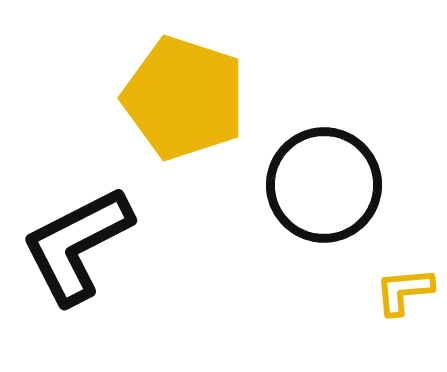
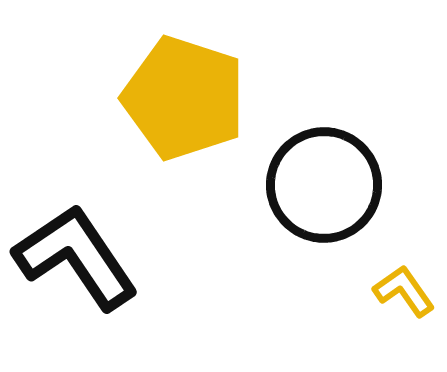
black L-shape: moved 1 px left, 12 px down; rotated 83 degrees clockwise
yellow L-shape: rotated 60 degrees clockwise
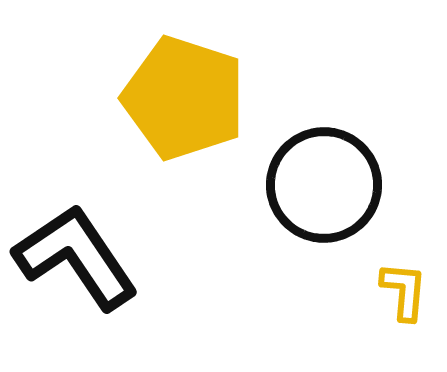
yellow L-shape: rotated 40 degrees clockwise
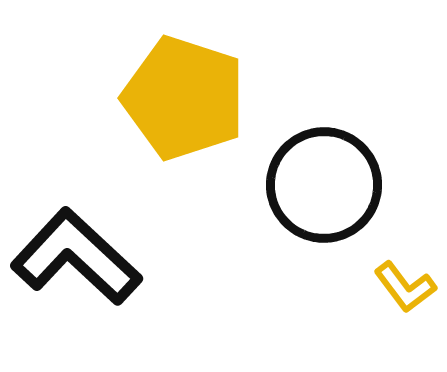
black L-shape: rotated 13 degrees counterclockwise
yellow L-shape: moved 1 px right, 4 px up; rotated 138 degrees clockwise
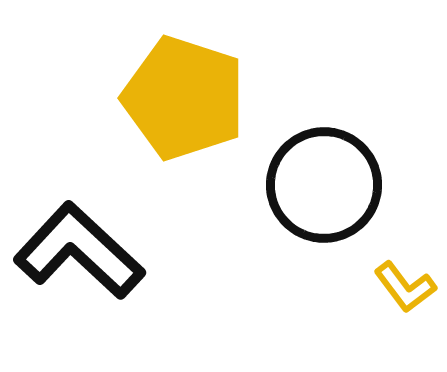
black L-shape: moved 3 px right, 6 px up
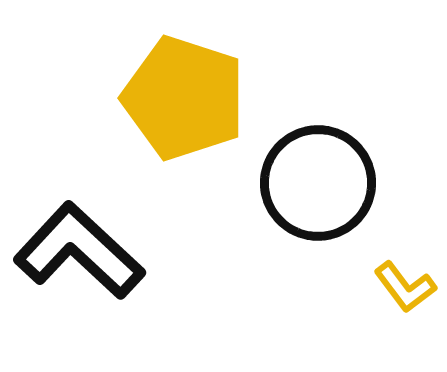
black circle: moved 6 px left, 2 px up
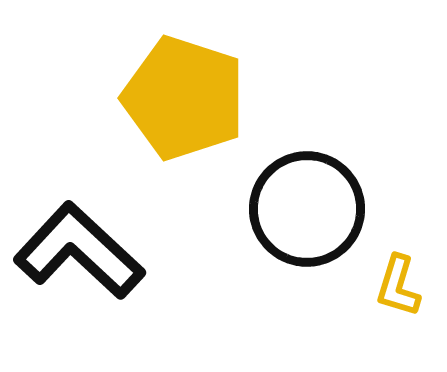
black circle: moved 11 px left, 26 px down
yellow L-shape: moved 7 px left, 1 px up; rotated 54 degrees clockwise
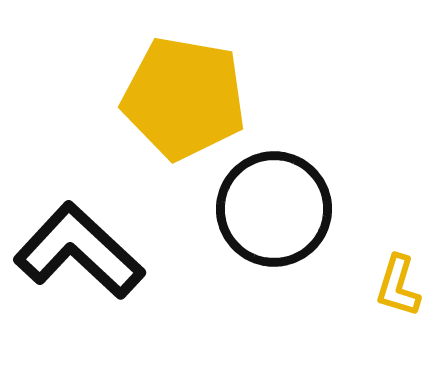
yellow pentagon: rotated 8 degrees counterclockwise
black circle: moved 33 px left
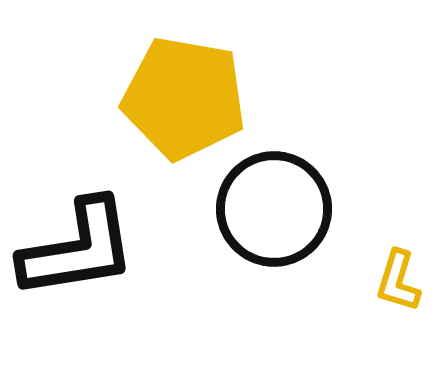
black L-shape: moved 1 px left, 2 px up; rotated 128 degrees clockwise
yellow L-shape: moved 5 px up
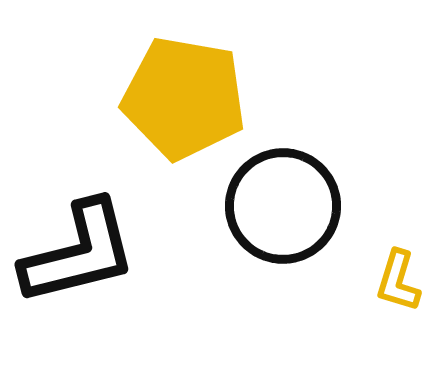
black circle: moved 9 px right, 3 px up
black L-shape: moved 1 px right, 4 px down; rotated 5 degrees counterclockwise
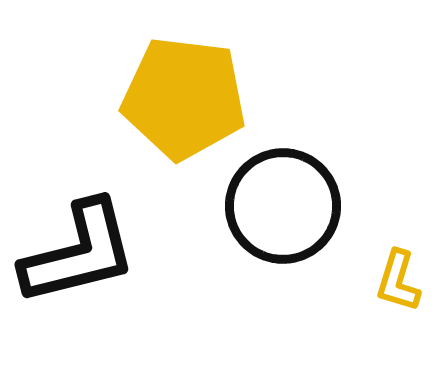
yellow pentagon: rotated 3 degrees counterclockwise
